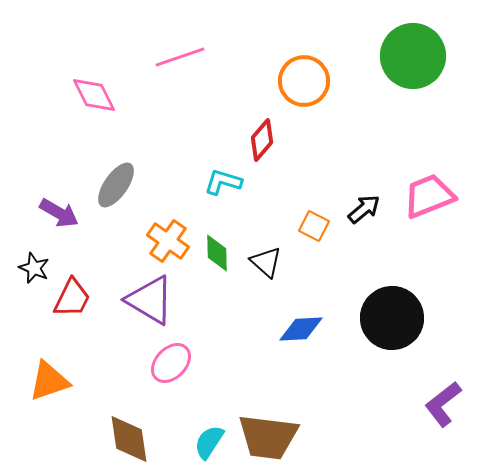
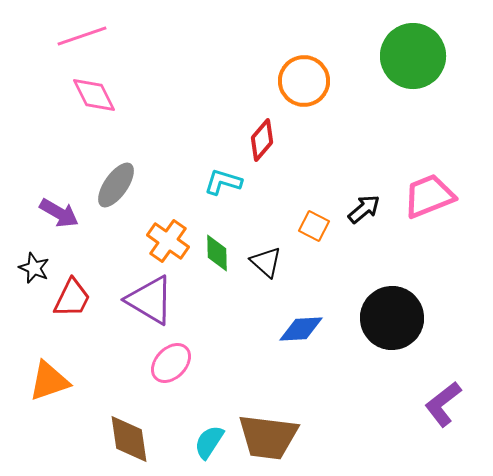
pink line: moved 98 px left, 21 px up
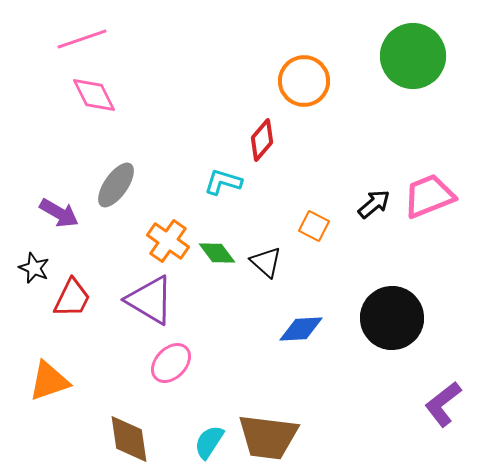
pink line: moved 3 px down
black arrow: moved 10 px right, 5 px up
green diamond: rotated 36 degrees counterclockwise
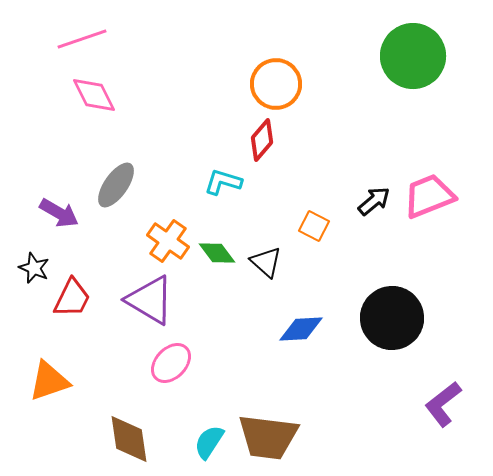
orange circle: moved 28 px left, 3 px down
black arrow: moved 3 px up
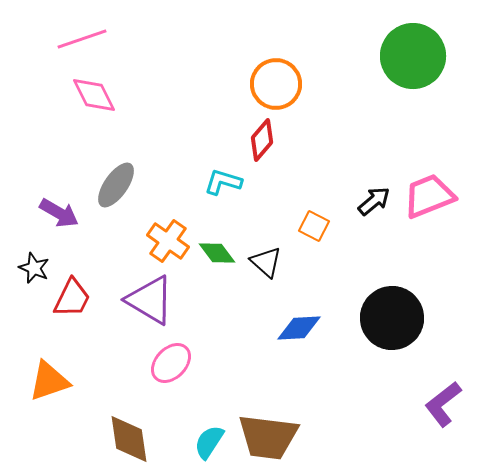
blue diamond: moved 2 px left, 1 px up
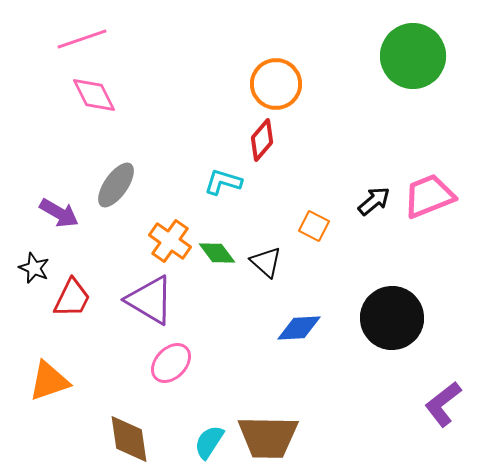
orange cross: moved 2 px right
brown trapezoid: rotated 6 degrees counterclockwise
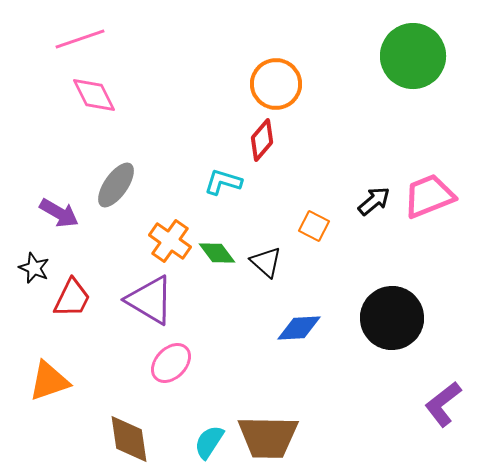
pink line: moved 2 px left
